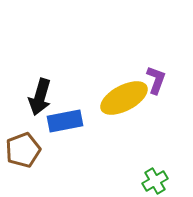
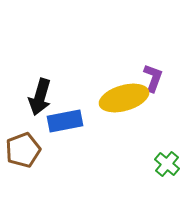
purple L-shape: moved 3 px left, 2 px up
yellow ellipse: rotated 12 degrees clockwise
green cross: moved 12 px right, 17 px up; rotated 20 degrees counterclockwise
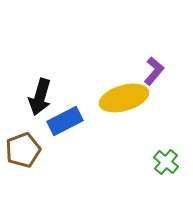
purple L-shape: moved 1 px right, 7 px up; rotated 20 degrees clockwise
blue rectangle: rotated 16 degrees counterclockwise
green cross: moved 1 px left, 2 px up
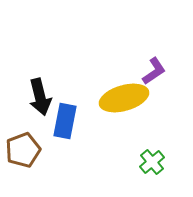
purple L-shape: rotated 16 degrees clockwise
black arrow: rotated 30 degrees counterclockwise
blue rectangle: rotated 52 degrees counterclockwise
green cross: moved 14 px left; rotated 10 degrees clockwise
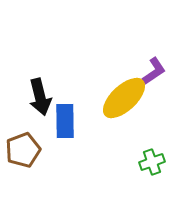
yellow ellipse: rotated 27 degrees counterclockwise
blue rectangle: rotated 12 degrees counterclockwise
green cross: rotated 20 degrees clockwise
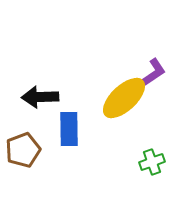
purple L-shape: moved 1 px down
black arrow: rotated 102 degrees clockwise
blue rectangle: moved 4 px right, 8 px down
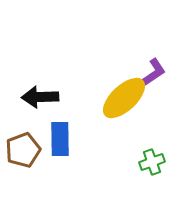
blue rectangle: moved 9 px left, 10 px down
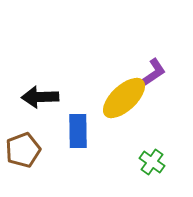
blue rectangle: moved 18 px right, 8 px up
green cross: rotated 35 degrees counterclockwise
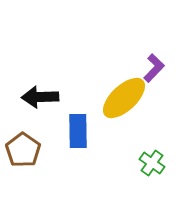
purple L-shape: moved 4 px up; rotated 12 degrees counterclockwise
brown pentagon: rotated 16 degrees counterclockwise
green cross: moved 1 px down
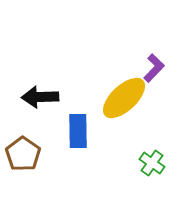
brown pentagon: moved 4 px down
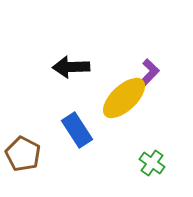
purple L-shape: moved 5 px left, 5 px down
black arrow: moved 31 px right, 30 px up
blue rectangle: moved 1 px left, 1 px up; rotated 32 degrees counterclockwise
brown pentagon: rotated 8 degrees counterclockwise
